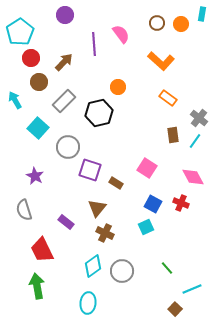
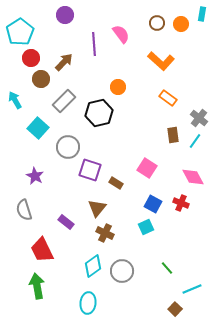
brown circle at (39, 82): moved 2 px right, 3 px up
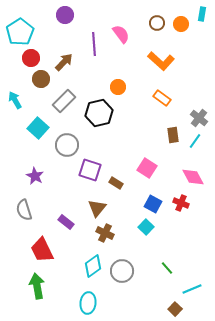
orange rectangle at (168, 98): moved 6 px left
gray circle at (68, 147): moved 1 px left, 2 px up
cyan square at (146, 227): rotated 21 degrees counterclockwise
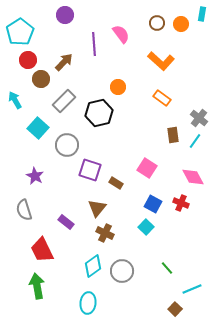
red circle at (31, 58): moved 3 px left, 2 px down
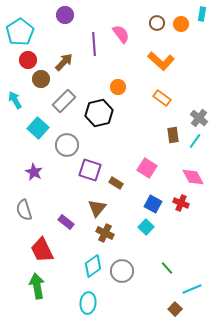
purple star at (35, 176): moved 1 px left, 4 px up
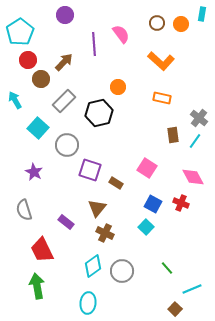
orange rectangle at (162, 98): rotated 24 degrees counterclockwise
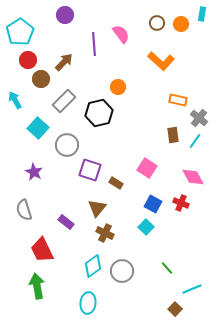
orange rectangle at (162, 98): moved 16 px right, 2 px down
